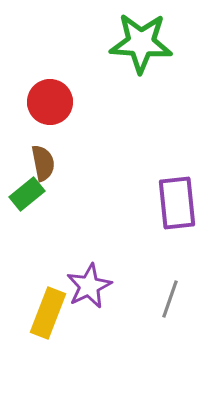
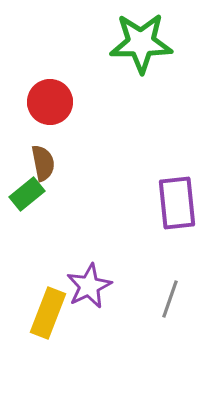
green star: rotated 4 degrees counterclockwise
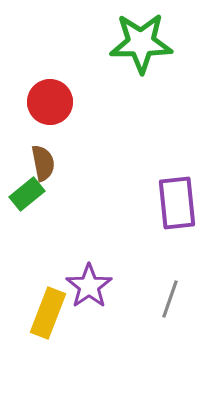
purple star: rotated 9 degrees counterclockwise
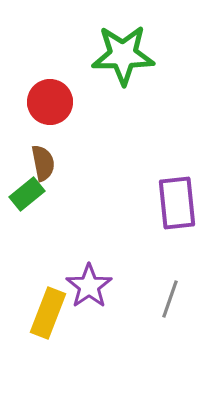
green star: moved 18 px left, 12 px down
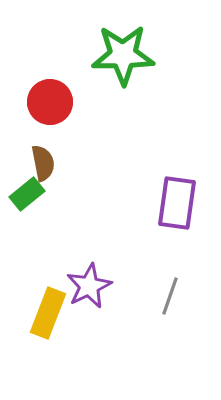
purple rectangle: rotated 14 degrees clockwise
purple star: rotated 9 degrees clockwise
gray line: moved 3 px up
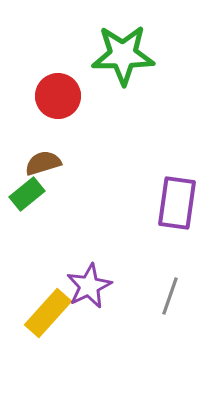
red circle: moved 8 px right, 6 px up
brown semicircle: rotated 96 degrees counterclockwise
yellow rectangle: rotated 21 degrees clockwise
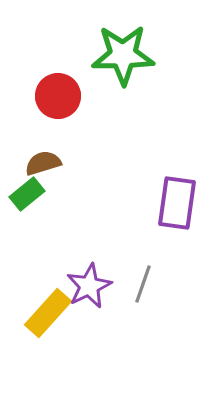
gray line: moved 27 px left, 12 px up
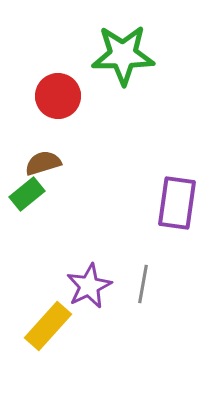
gray line: rotated 9 degrees counterclockwise
yellow rectangle: moved 13 px down
